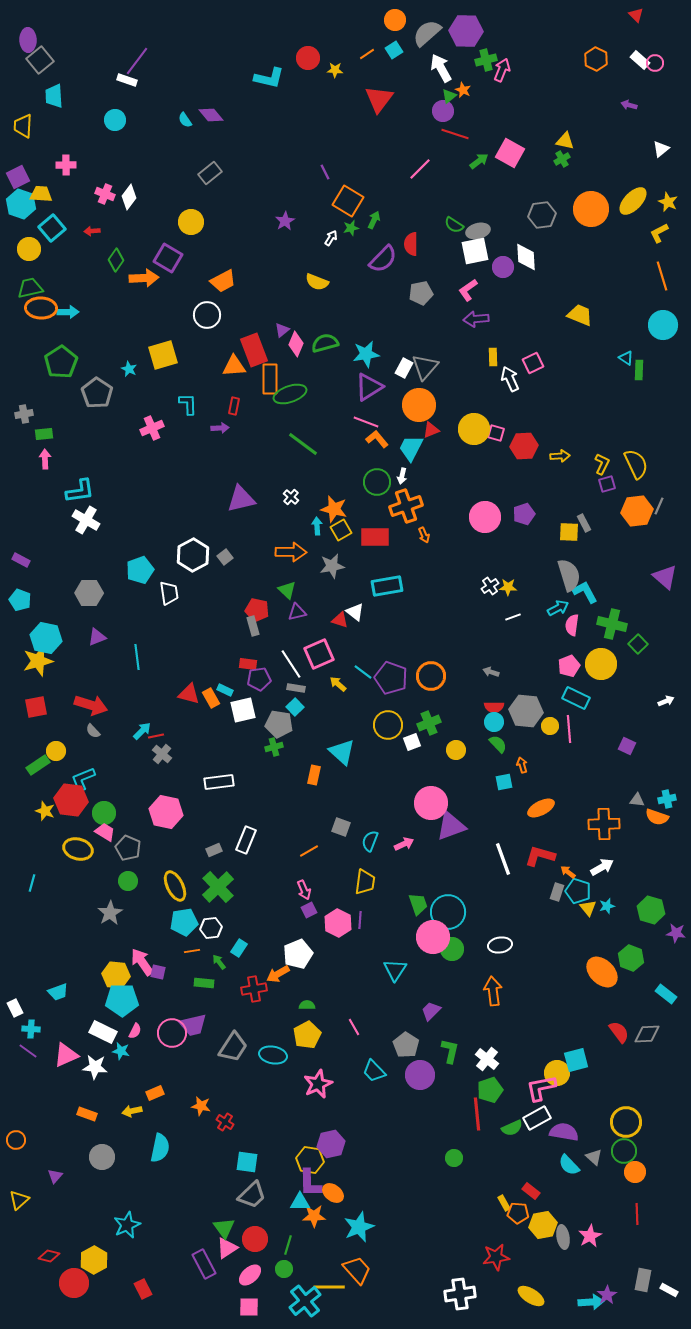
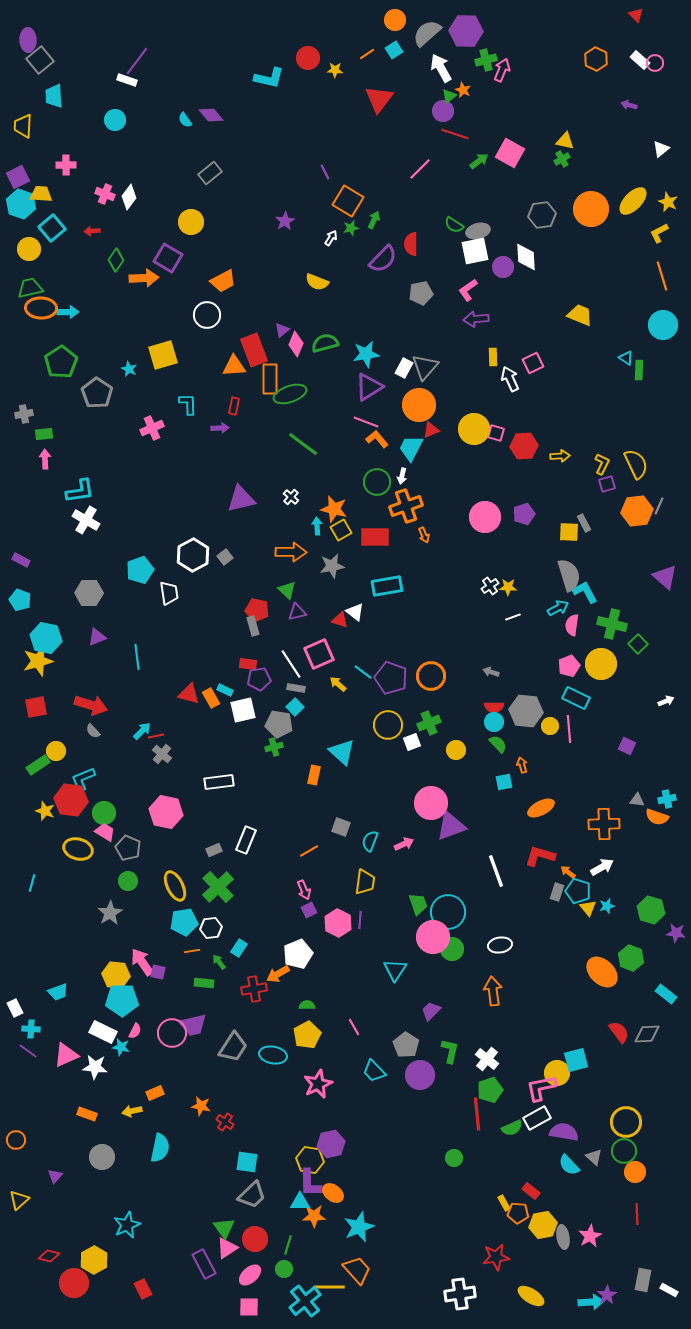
white line at (503, 859): moved 7 px left, 12 px down
cyan star at (121, 1051): moved 4 px up
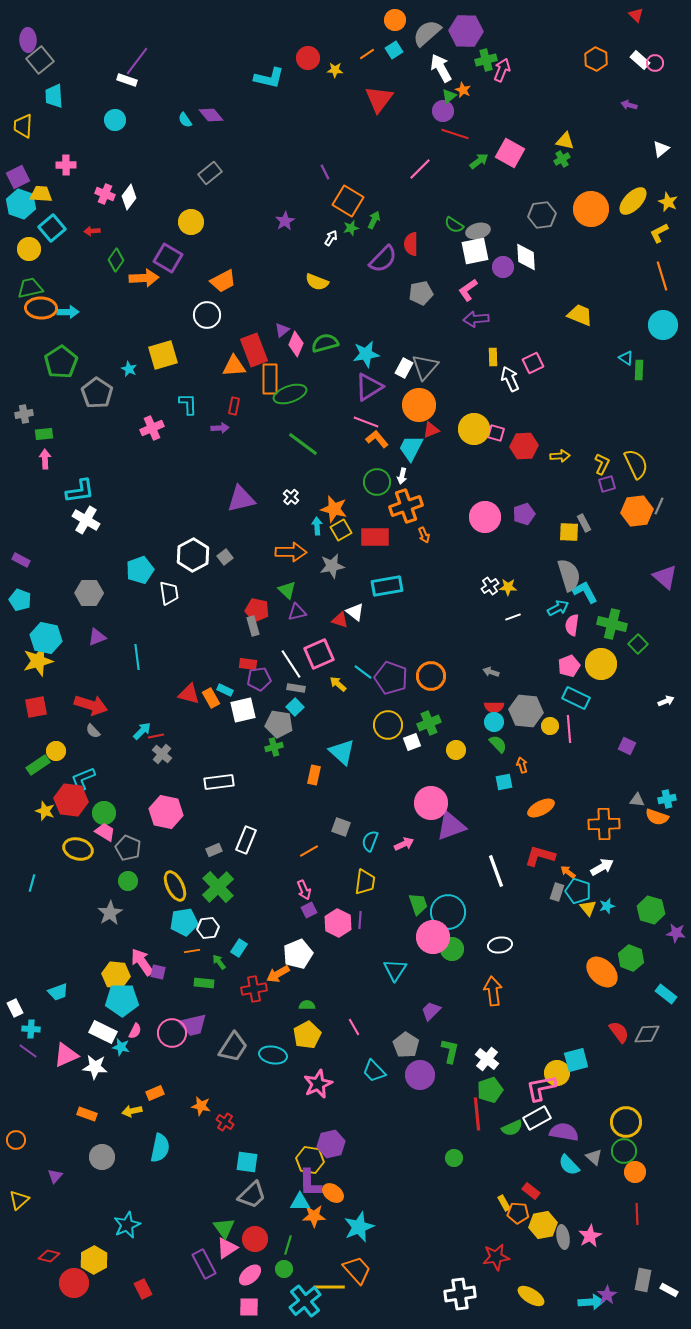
white hexagon at (211, 928): moved 3 px left
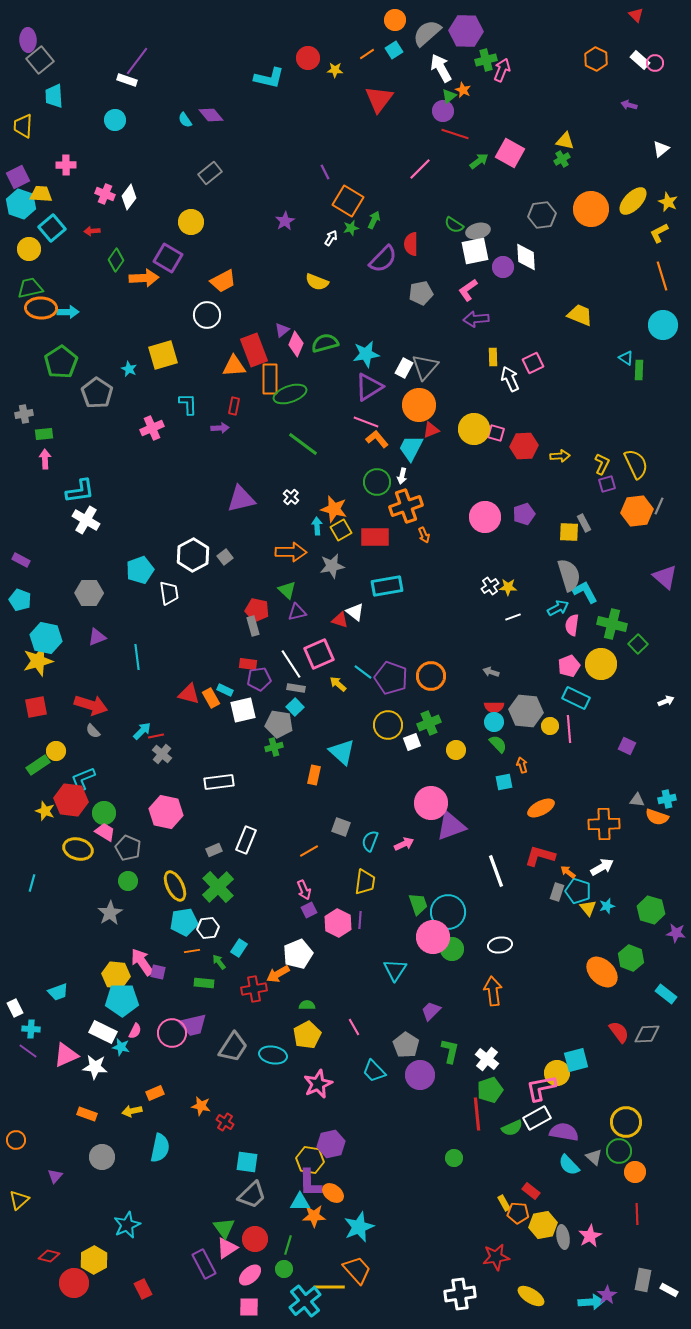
green circle at (624, 1151): moved 5 px left
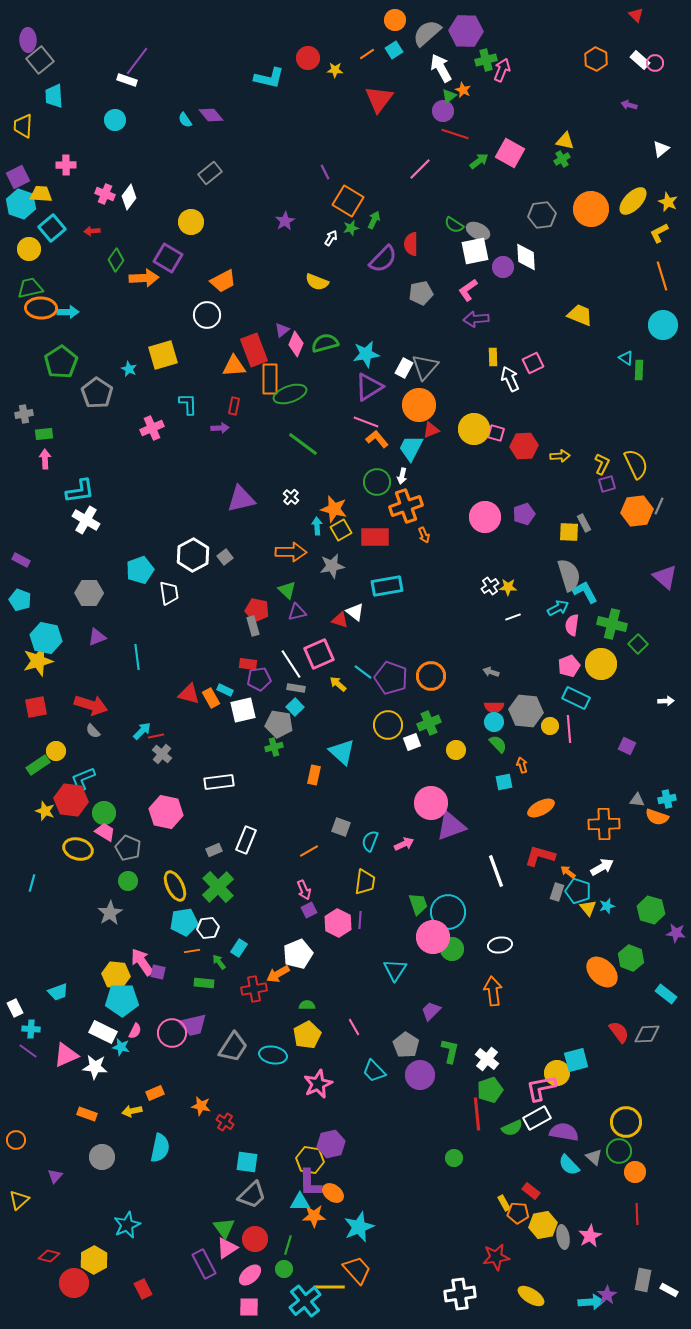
gray ellipse at (478, 231): rotated 40 degrees clockwise
white arrow at (666, 701): rotated 21 degrees clockwise
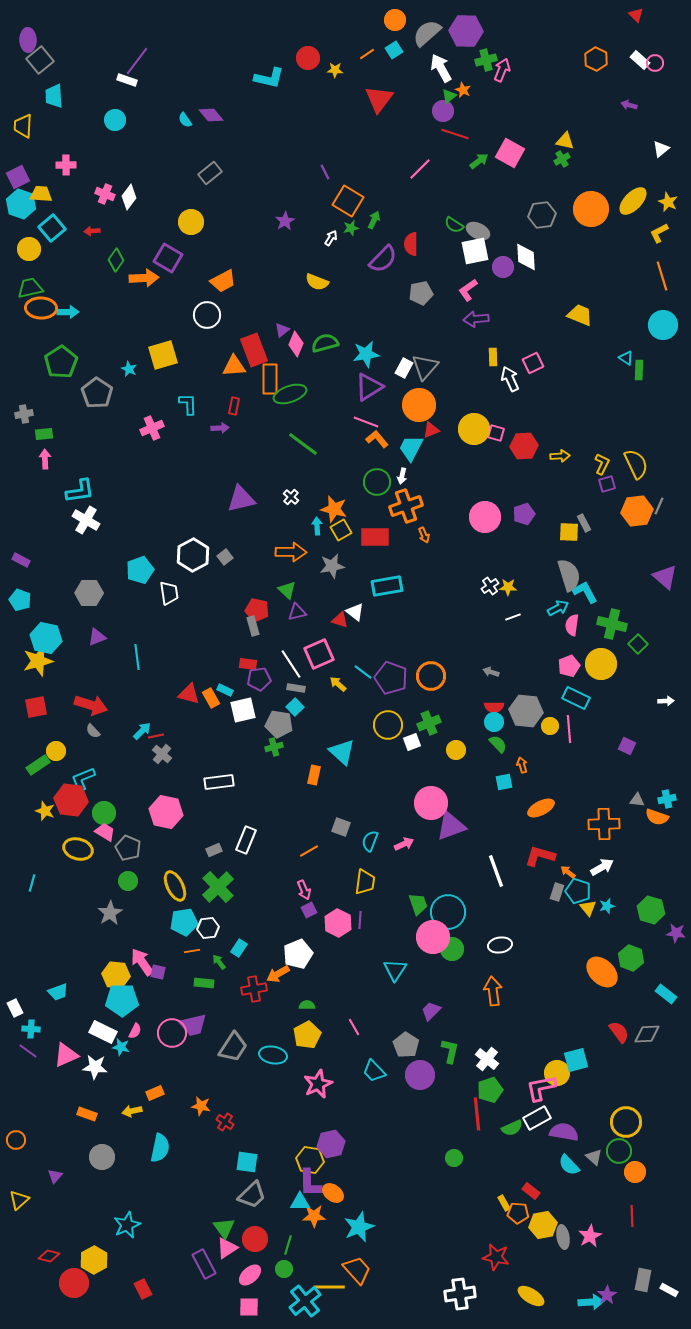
red line at (637, 1214): moved 5 px left, 2 px down
red star at (496, 1257): rotated 20 degrees clockwise
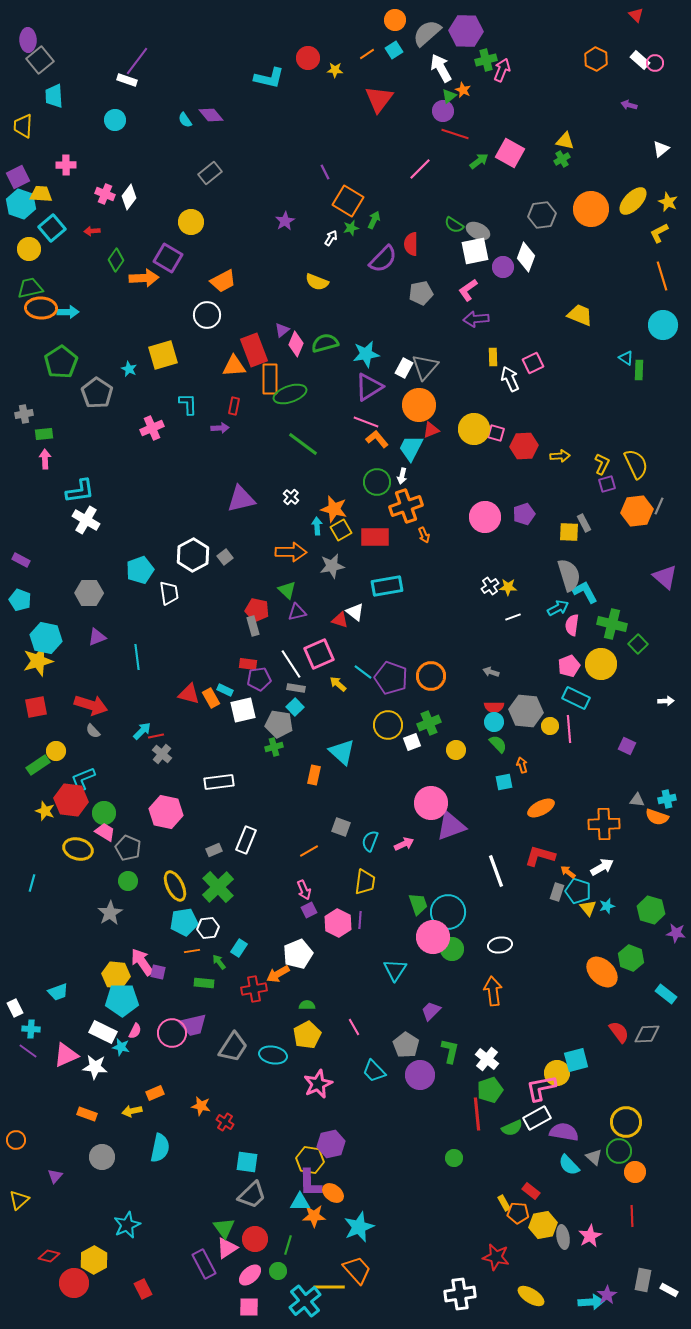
white diamond at (526, 257): rotated 24 degrees clockwise
green circle at (284, 1269): moved 6 px left, 2 px down
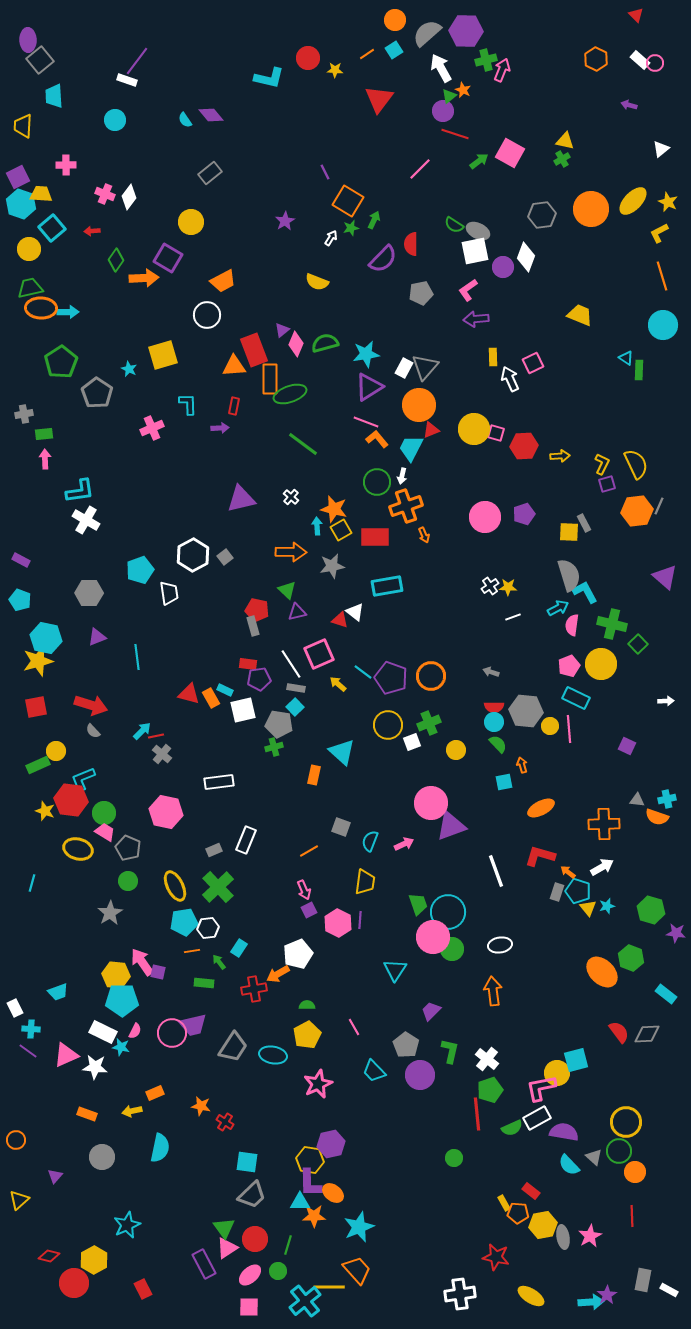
green rectangle at (38, 765): rotated 10 degrees clockwise
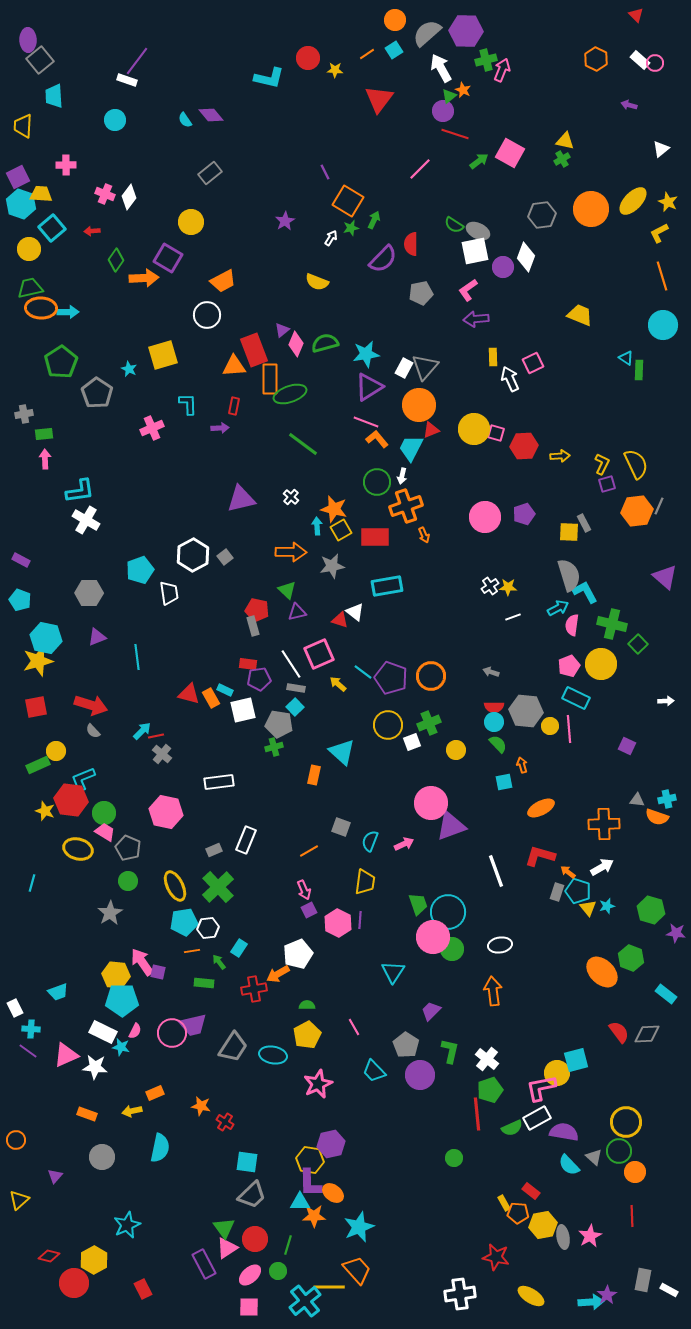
cyan triangle at (395, 970): moved 2 px left, 2 px down
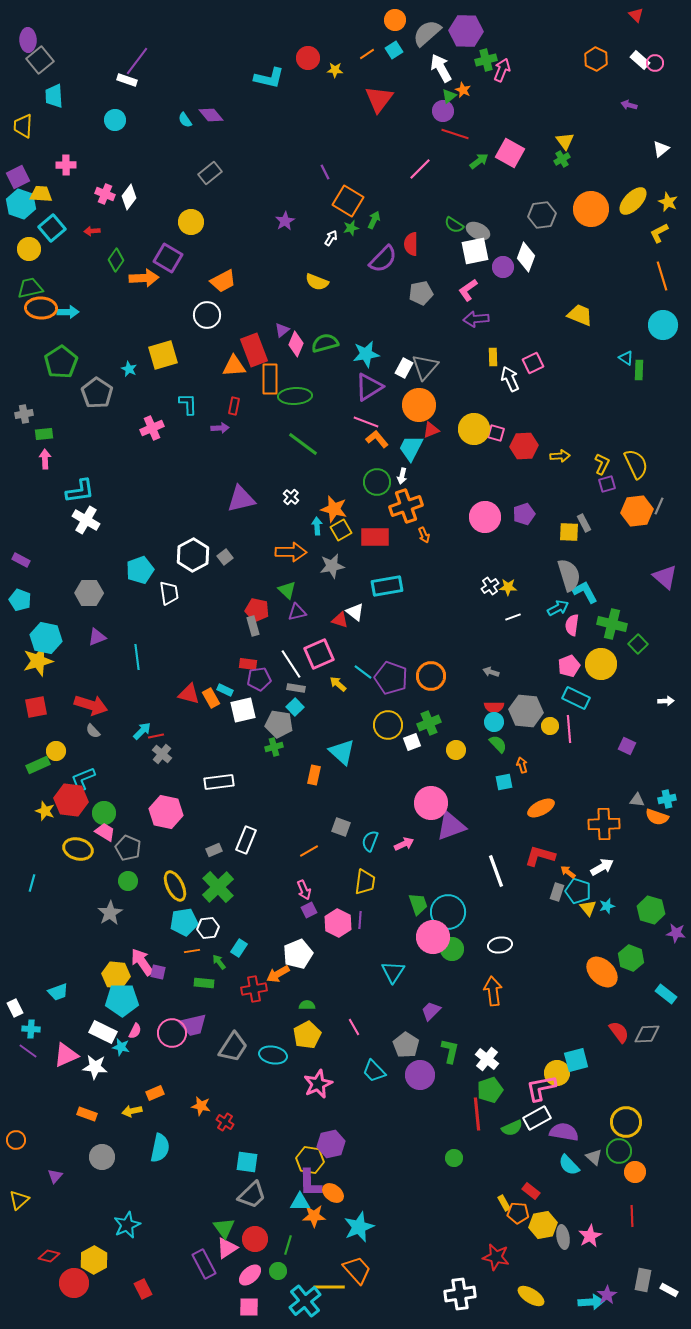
yellow triangle at (565, 141): rotated 42 degrees clockwise
green ellipse at (290, 394): moved 5 px right, 2 px down; rotated 16 degrees clockwise
